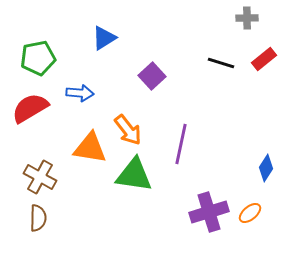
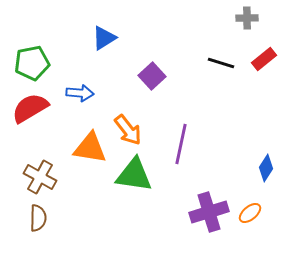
green pentagon: moved 6 px left, 5 px down
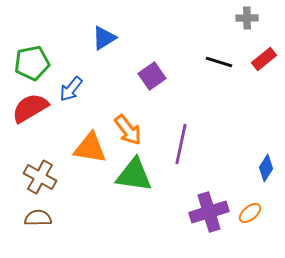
black line: moved 2 px left, 1 px up
purple square: rotated 8 degrees clockwise
blue arrow: moved 9 px left, 4 px up; rotated 124 degrees clockwise
brown semicircle: rotated 92 degrees counterclockwise
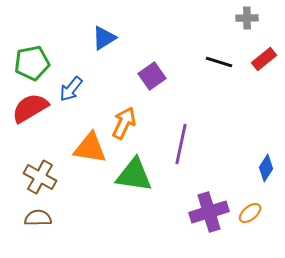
orange arrow: moved 4 px left, 7 px up; rotated 116 degrees counterclockwise
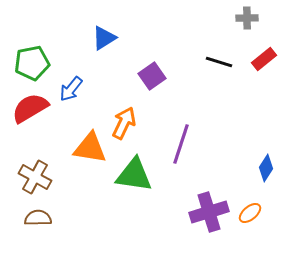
purple line: rotated 6 degrees clockwise
brown cross: moved 5 px left
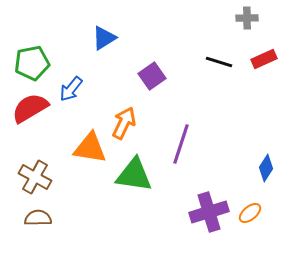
red rectangle: rotated 15 degrees clockwise
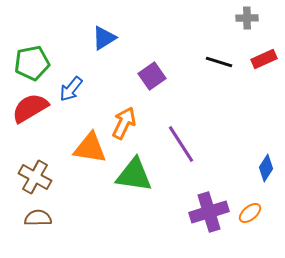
purple line: rotated 51 degrees counterclockwise
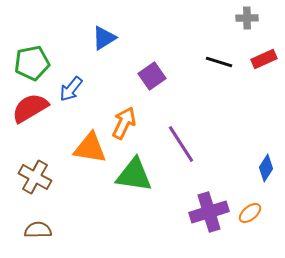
brown semicircle: moved 12 px down
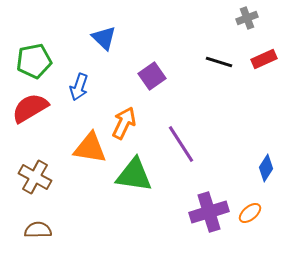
gray cross: rotated 20 degrees counterclockwise
blue triangle: rotated 44 degrees counterclockwise
green pentagon: moved 2 px right, 2 px up
blue arrow: moved 8 px right, 2 px up; rotated 20 degrees counterclockwise
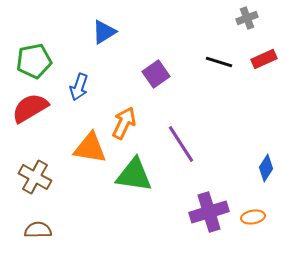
blue triangle: moved 6 px up; rotated 44 degrees clockwise
purple square: moved 4 px right, 2 px up
orange ellipse: moved 3 px right, 4 px down; rotated 30 degrees clockwise
